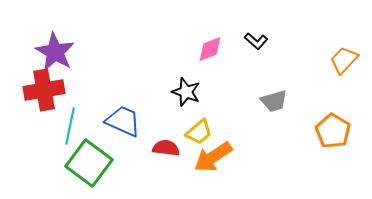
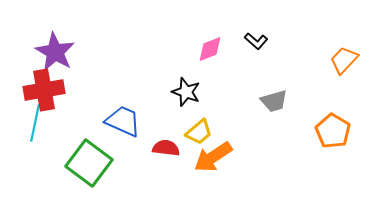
cyan line: moved 35 px left, 3 px up
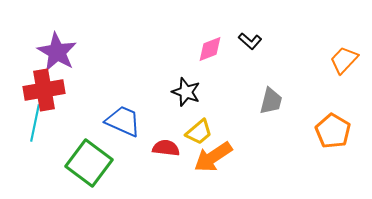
black L-shape: moved 6 px left
purple star: moved 2 px right
gray trapezoid: moved 3 px left; rotated 60 degrees counterclockwise
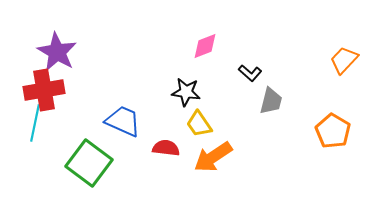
black L-shape: moved 32 px down
pink diamond: moved 5 px left, 3 px up
black star: rotated 12 degrees counterclockwise
yellow trapezoid: moved 8 px up; rotated 96 degrees clockwise
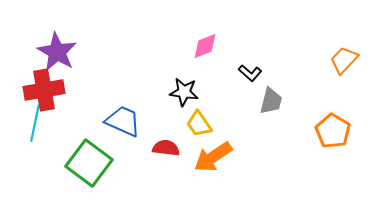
black star: moved 2 px left
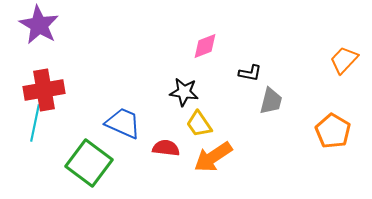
purple star: moved 18 px left, 27 px up
black L-shape: rotated 30 degrees counterclockwise
blue trapezoid: moved 2 px down
